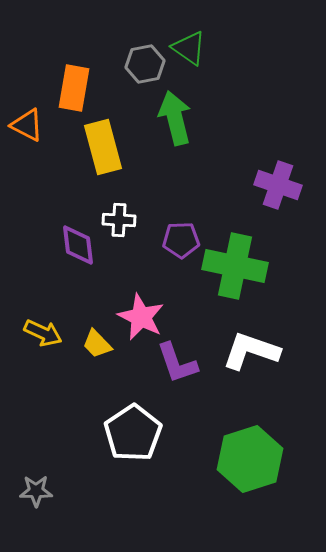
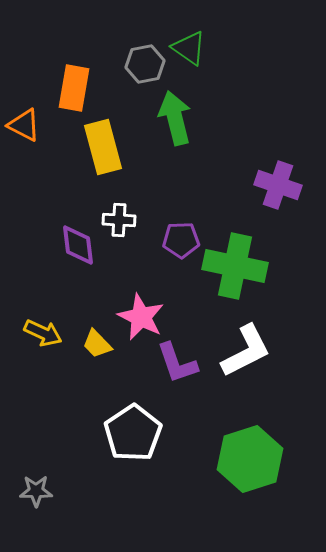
orange triangle: moved 3 px left
white L-shape: moved 5 px left; rotated 134 degrees clockwise
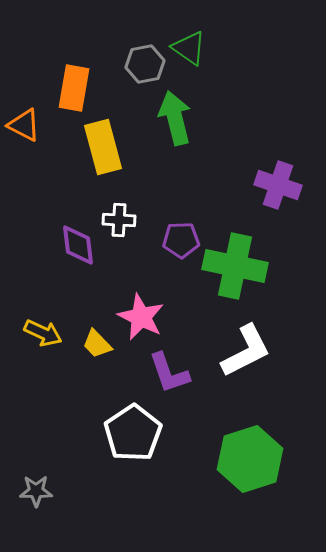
purple L-shape: moved 8 px left, 10 px down
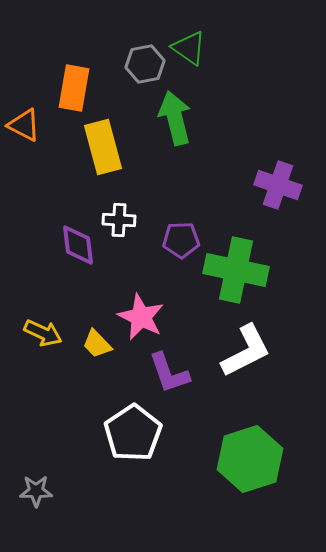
green cross: moved 1 px right, 4 px down
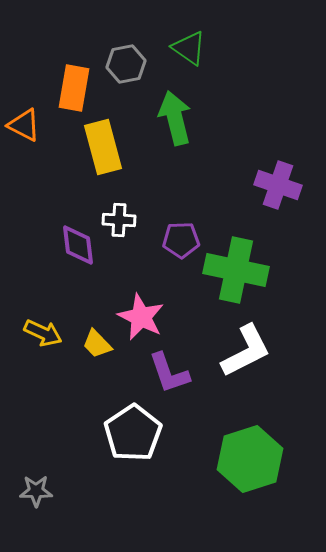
gray hexagon: moved 19 px left
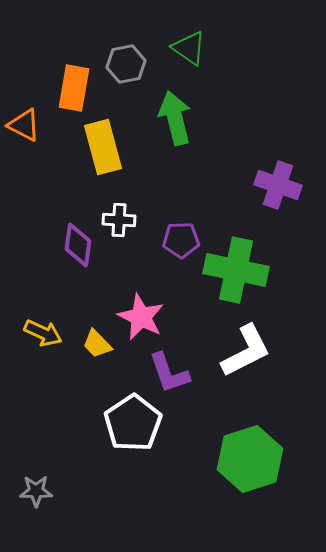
purple diamond: rotated 15 degrees clockwise
white pentagon: moved 10 px up
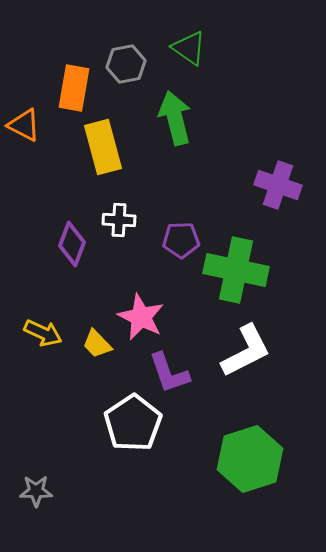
purple diamond: moved 6 px left, 1 px up; rotated 12 degrees clockwise
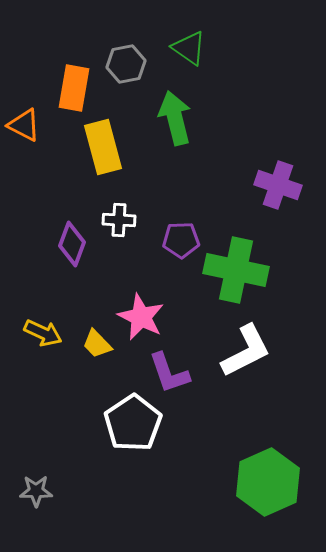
green hexagon: moved 18 px right, 23 px down; rotated 6 degrees counterclockwise
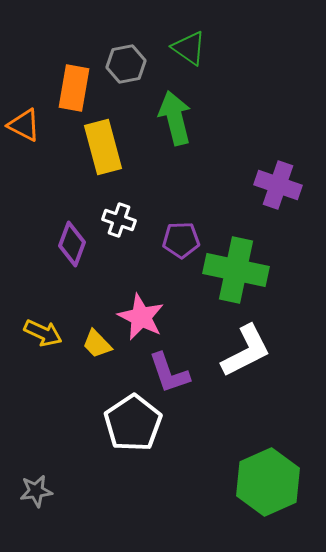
white cross: rotated 16 degrees clockwise
gray star: rotated 8 degrees counterclockwise
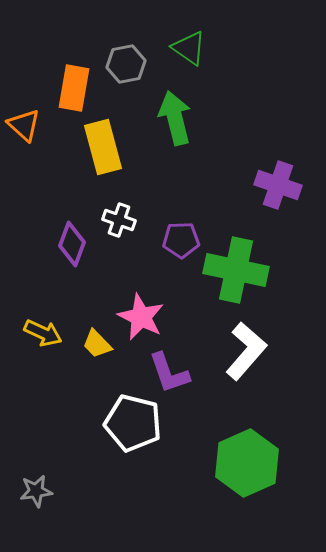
orange triangle: rotated 15 degrees clockwise
white L-shape: rotated 22 degrees counterclockwise
white pentagon: rotated 24 degrees counterclockwise
green hexagon: moved 21 px left, 19 px up
